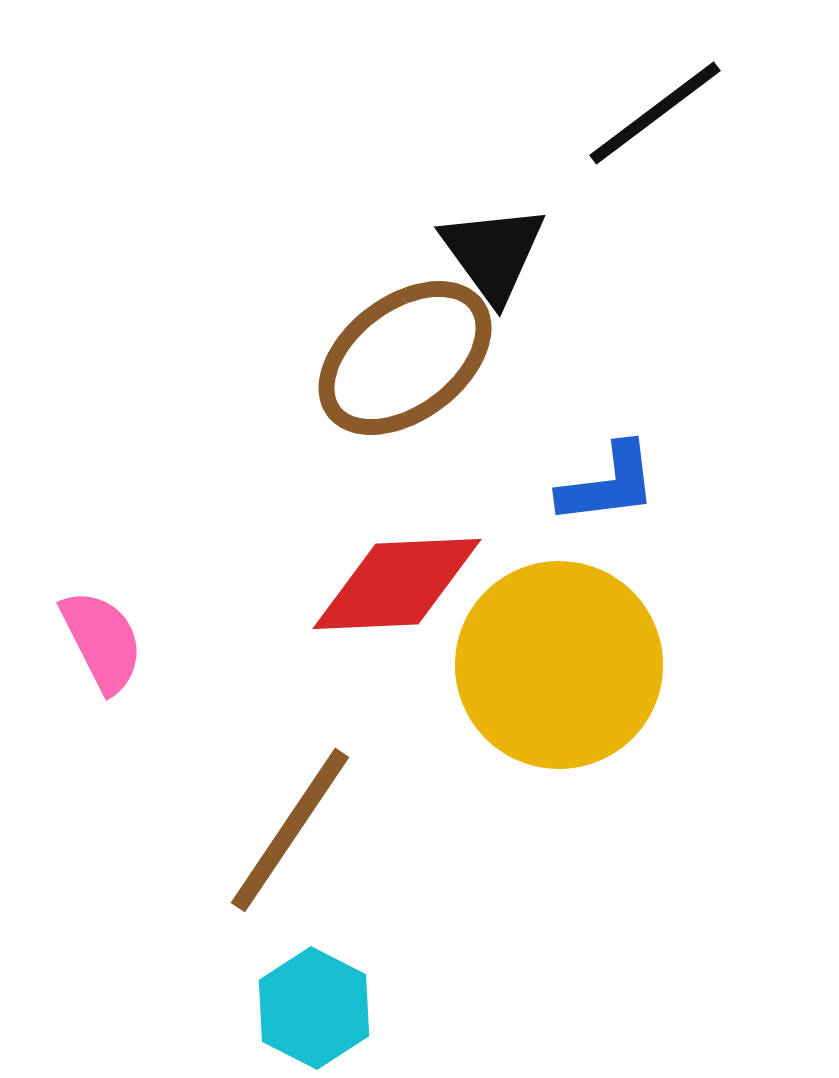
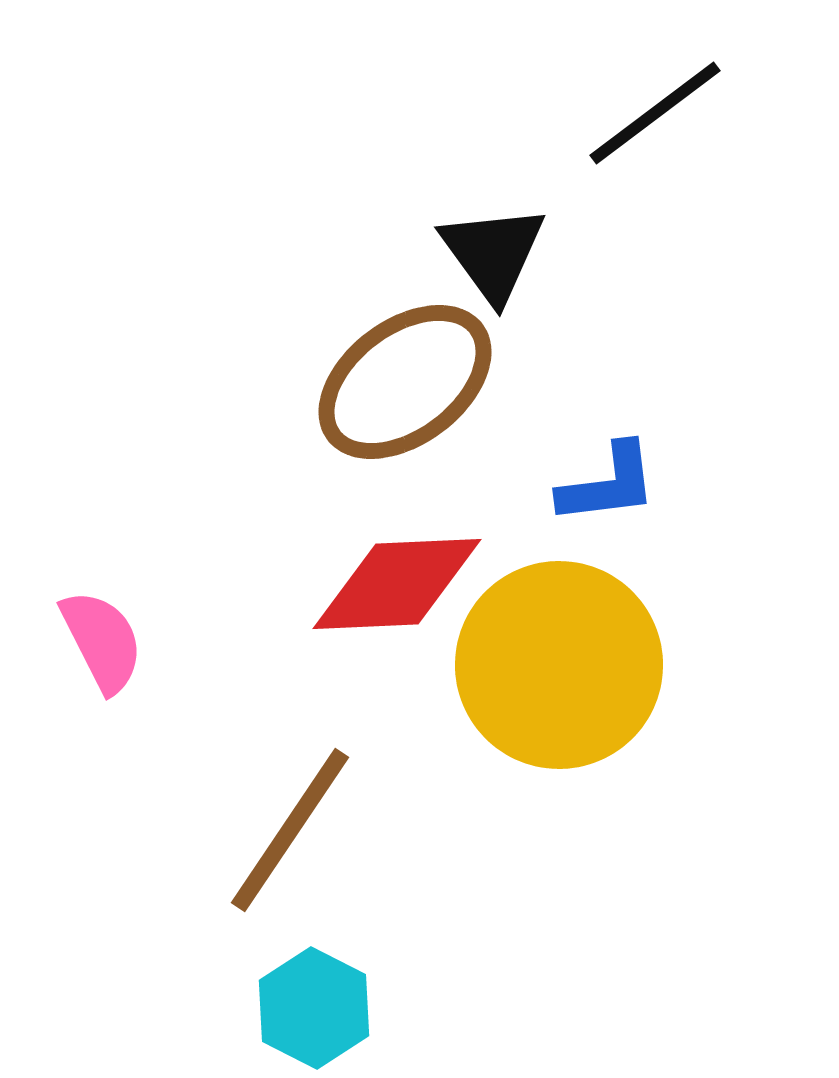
brown ellipse: moved 24 px down
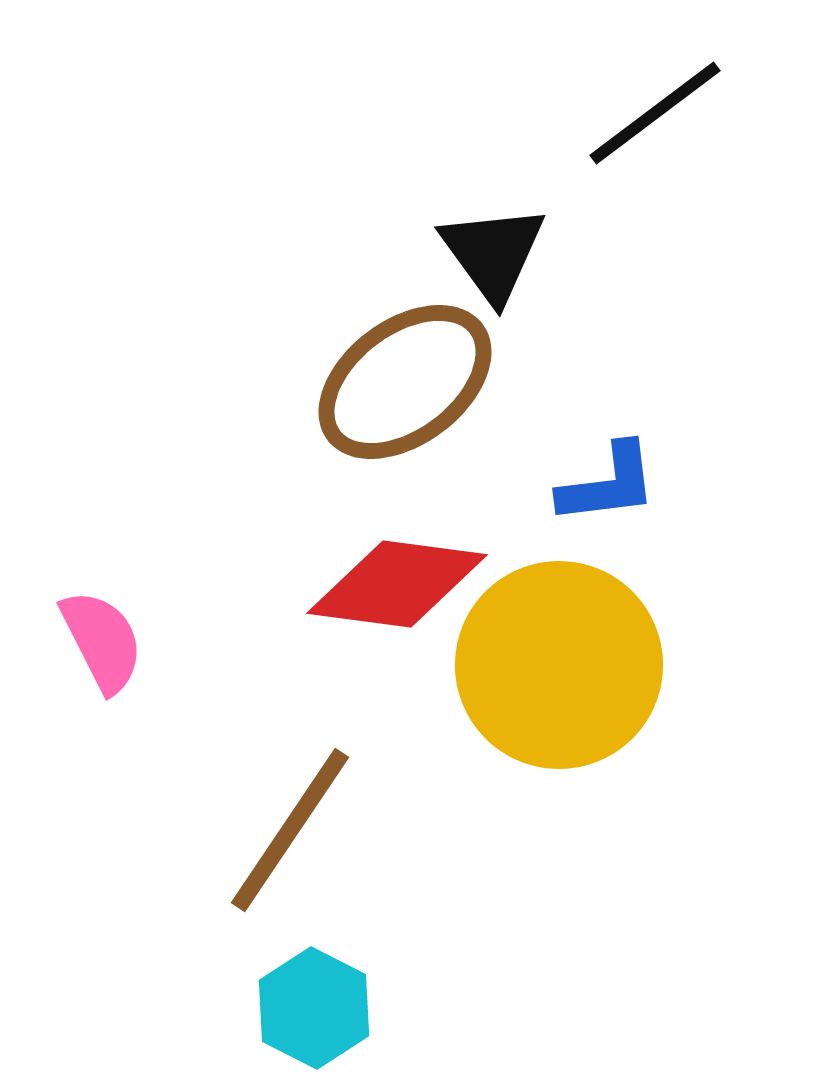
red diamond: rotated 10 degrees clockwise
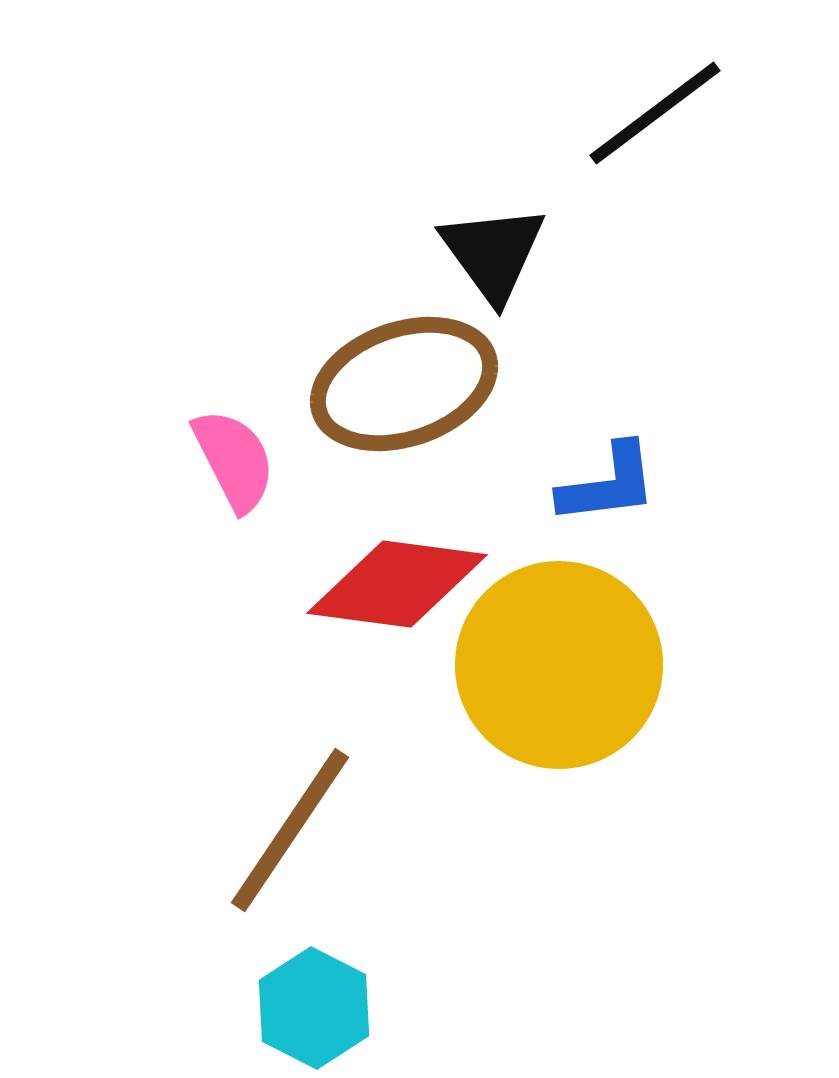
brown ellipse: moved 1 px left, 2 px down; rotated 18 degrees clockwise
pink semicircle: moved 132 px right, 181 px up
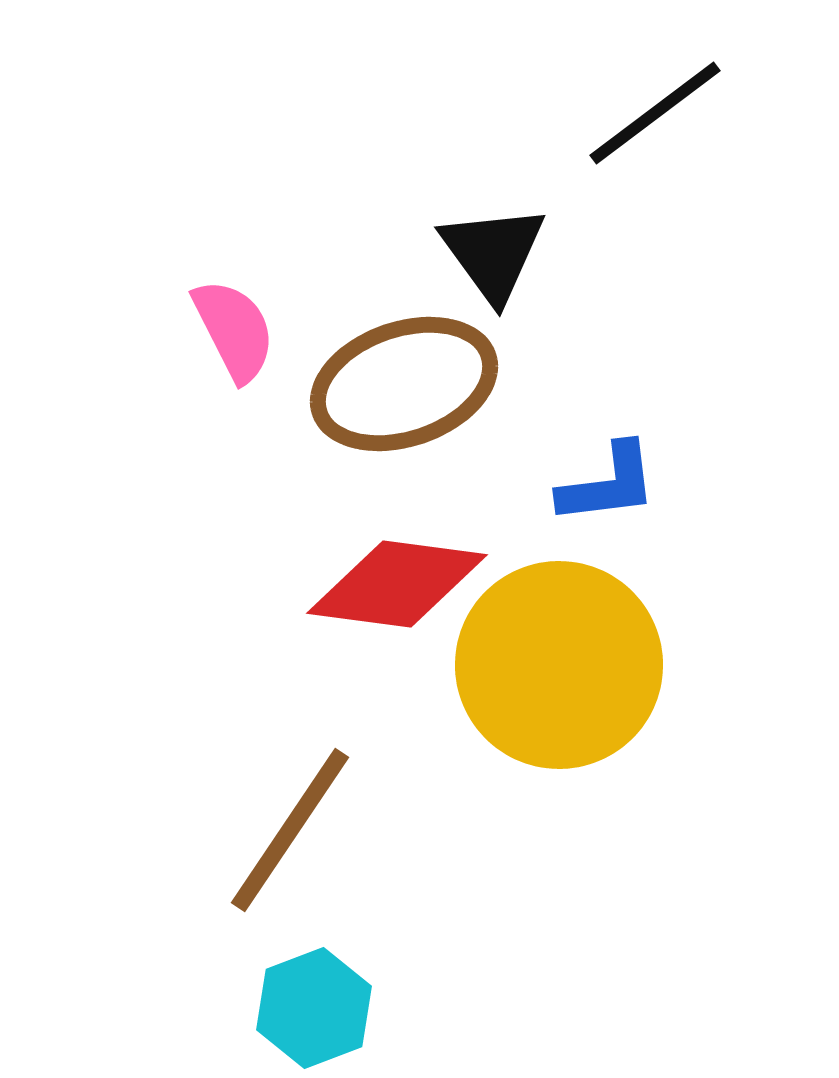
pink semicircle: moved 130 px up
cyan hexagon: rotated 12 degrees clockwise
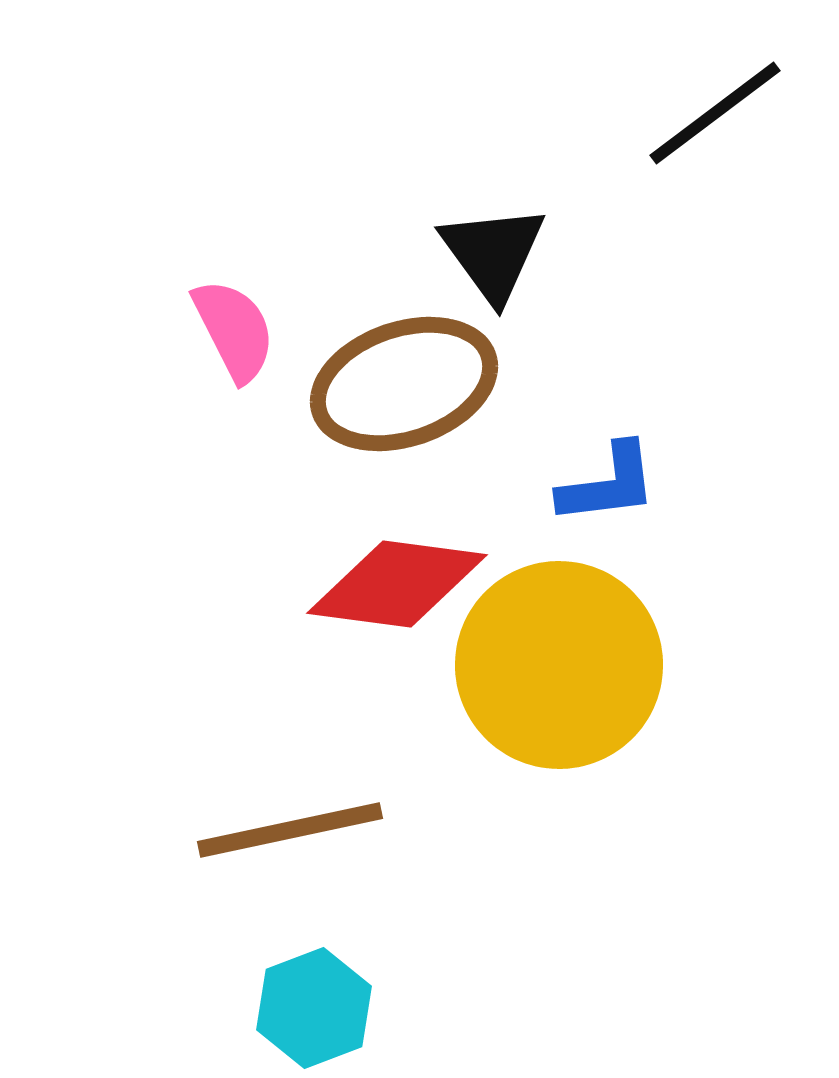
black line: moved 60 px right
brown line: rotated 44 degrees clockwise
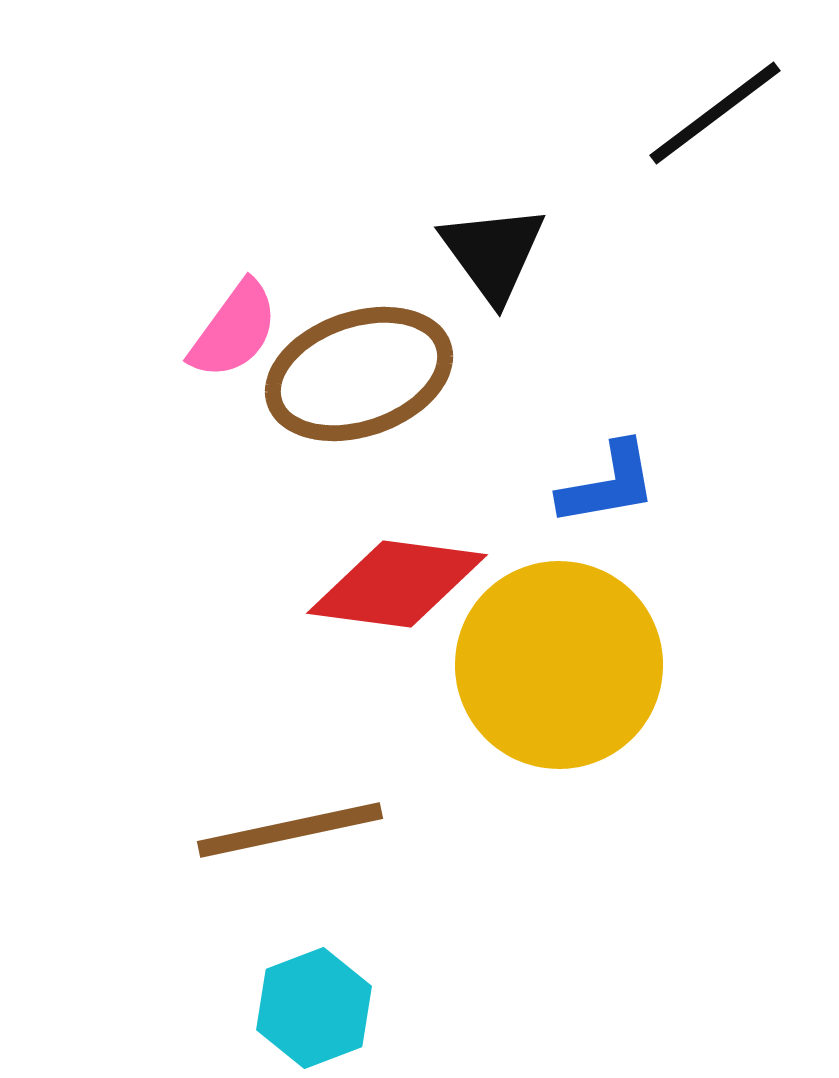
pink semicircle: rotated 63 degrees clockwise
brown ellipse: moved 45 px left, 10 px up
blue L-shape: rotated 3 degrees counterclockwise
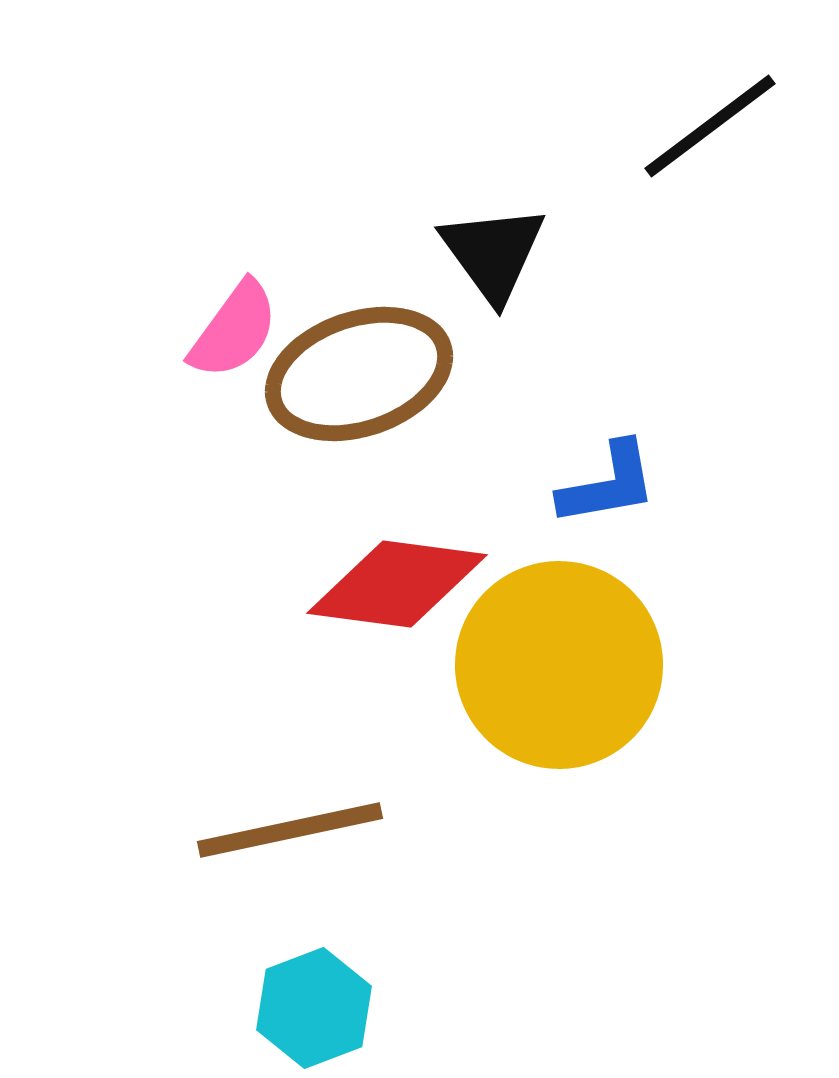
black line: moved 5 px left, 13 px down
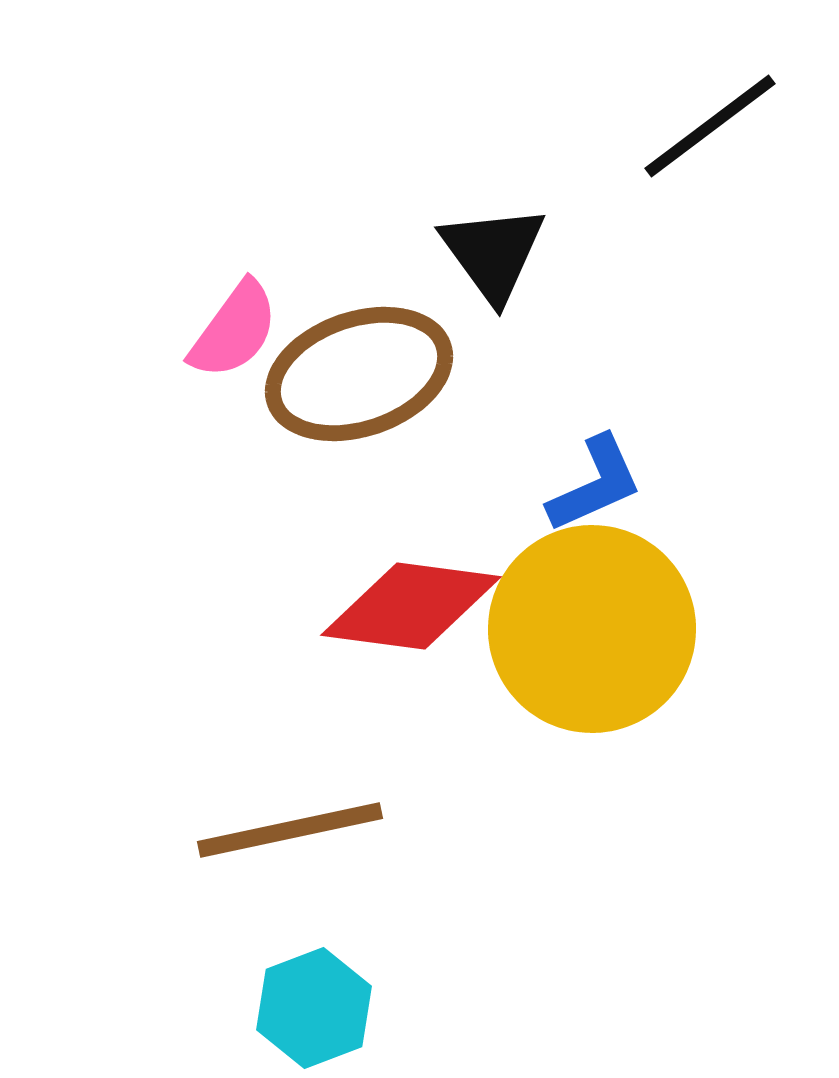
blue L-shape: moved 13 px left; rotated 14 degrees counterclockwise
red diamond: moved 14 px right, 22 px down
yellow circle: moved 33 px right, 36 px up
